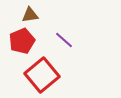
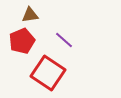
red square: moved 6 px right, 2 px up; rotated 16 degrees counterclockwise
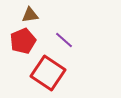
red pentagon: moved 1 px right
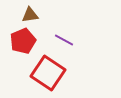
purple line: rotated 12 degrees counterclockwise
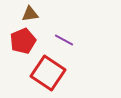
brown triangle: moved 1 px up
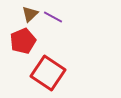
brown triangle: rotated 36 degrees counterclockwise
purple line: moved 11 px left, 23 px up
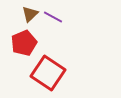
red pentagon: moved 1 px right, 2 px down
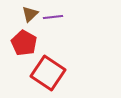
purple line: rotated 36 degrees counterclockwise
red pentagon: rotated 20 degrees counterclockwise
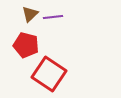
red pentagon: moved 2 px right, 2 px down; rotated 15 degrees counterclockwise
red square: moved 1 px right, 1 px down
